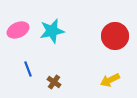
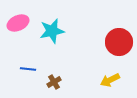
pink ellipse: moved 7 px up
red circle: moved 4 px right, 6 px down
blue line: rotated 63 degrees counterclockwise
brown cross: rotated 24 degrees clockwise
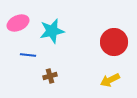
red circle: moved 5 px left
blue line: moved 14 px up
brown cross: moved 4 px left, 6 px up; rotated 16 degrees clockwise
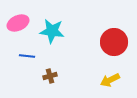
cyan star: rotated 20 degrees clockwise
blue line: moved 1 px left, 1 px down
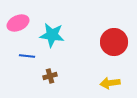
cyan star: moved 4 px down
yellow arrow: moved 3 px down; rotated 18 degrees clockwise
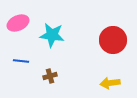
red circle: moved 1 px left, 2 px up
blue line: moved 6 px left, 5 px down
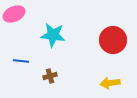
pink ellipse: moved 4 px left, 9 px up
cyan star: moved 1 px right
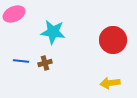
cyan star: moved 3 px up
brown cross: moved 5 px left, 13 px up
